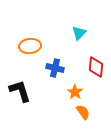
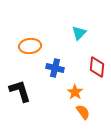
red diamond: moved 1 px right
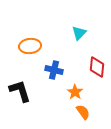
blue cross: moved 1 px left, 2 px down
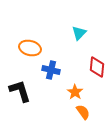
orange ellipse: moved 2 px down; rotated 20 degrees clockwise
blue cross: moved 3 px left
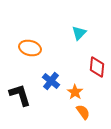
blue cross: moved 11 px down; rotated 24 degrees clockwise
black L-shape: moved 4 px down
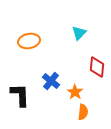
orange ellipse: moved 1 px left, 7 px up; rotated 25 degrees counterclockwise
black L-shape: rotated 15 degrees clockwise
orange semicircle: rotated 42 degrees clockwise
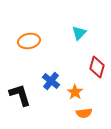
red diamond: rotated 10 degrees clockwise
black L-shape: rotated 15 degrees counterclockwise
orange semicircle: moved 1 px right, 1 px down; rotated 77 degrees clockwise
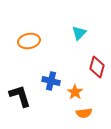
blue cross: rotated 24 degrees counterclockwise
black L-shape: moved 1 px down
